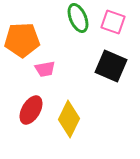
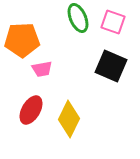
pink trapezoid: moved 3 px left
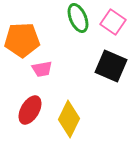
pink square: rotated 15 degrees clockwise
red ellipse: moved 1 px left
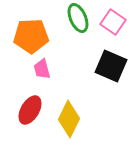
orange pentagon: moved 9 px right, 4 px up
pink trapezoid: rotated 85 degrees clockwise
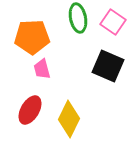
green ellipse: rotated 12 degrees clockwise
orange pentagon: moved 1 px right, 1 px down
black square: moved 3 px left
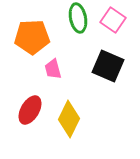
pink square: moved 2 px up
pink trapezoid: moved 11 px right
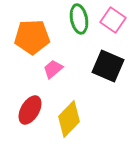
green ellipse: moved 1 px right, 1 px down
pink trapezoid: rotated 65 degrees clockwise
yellow diamond: rotated 18 degrees clockwise
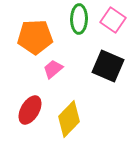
green ellipse: rotated 12 degrees clockwise
orange pentagon: moved 3 px right
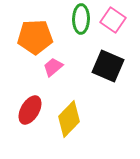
green ellipse: moved 2 px right
pink trapezoid: moved 2 px up
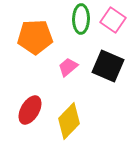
pink trapezoid: moved 15 px right
yellow diamond: moved 2 px down
